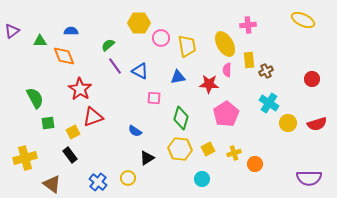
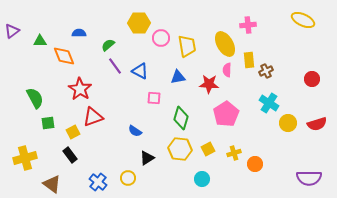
blue semicircle at (71, 31): moved 8 px right, 2 px down
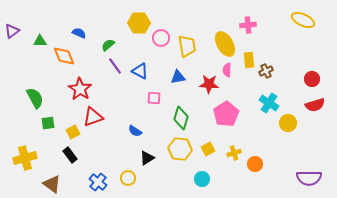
blue semicircle at (79, 33): rotated 24 degrees clockwise
red semicircle at (317, 124): moved 2 px left, 19 px up
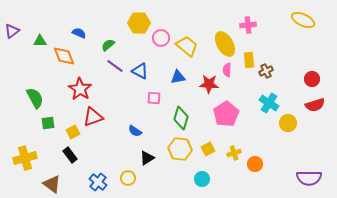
yellow trapezoid at (187, 46): rotated 40 degrees counterclockwise
purple line at (115, 66): rotated 18 degrees counterclockwise
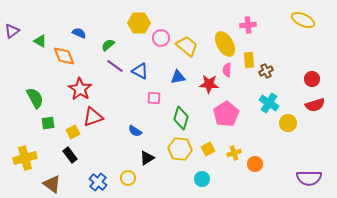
green triangle at (40, 41): rotated 32 degrees clockwise
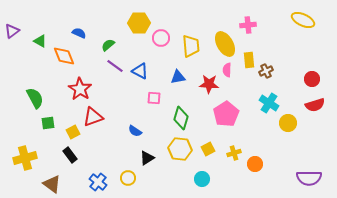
yellow trapezoid at (187, 46): moved 4 px right; rotated 45 degrees clockwise
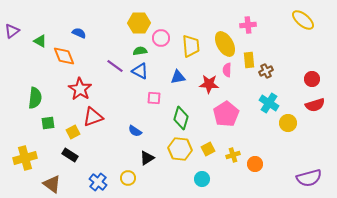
yellow ellipse at (303, 20): rotated 15 degrees clockwise
green semicircle at (108, 45): moved 32 px right, 6 px down; rotated 32 degrees clockwise
green semicircle at (35, 98): rotated 35 degrees clockwise
yellow cross at (234, 153): moved 1 px left, 2 px down
black rectangle at (70, 155): rotated 21 degrees counterclockwise
purple semicircle at (309, 178): rotated 15 degrees counterclockwise
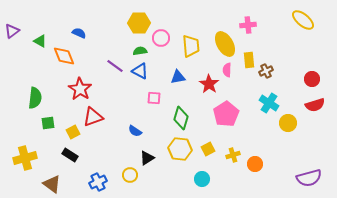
red star at (209, 84): rotated 30 degrees clockwise
yellow circle at (128, 178): moved 2 px right, 3 px up
blue cross at (98, 182): rotated 24 degrees clockwise
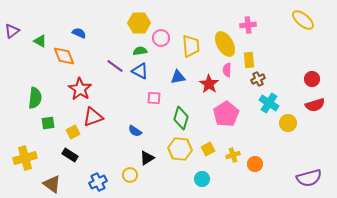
brown cross at (266, 71): moved 8 px left, 8 px down
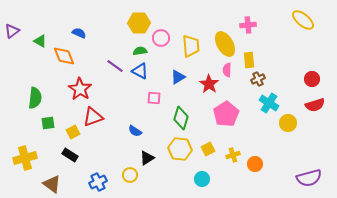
blue triangle at (178, 77): rotated 21 degrees counterclockwise
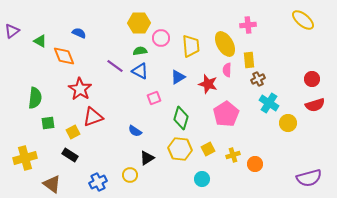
red star at (209, 84): moved 1 px left; rotated 18 degrees counterclockwise
pink square at (154, 98): rotated 24 degrees counterclockwise
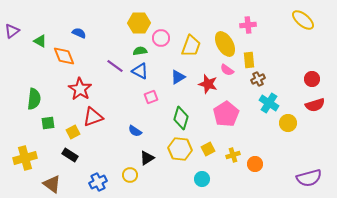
yellow trapezoid at (191, 46): rotated 25 degrees clockwise
pink semicircle at (227, 70): rotated 56 degrees counterclockwise
green semicircle at (35, 98): moved 1 px left, 1 px down
pink square at (154, 98): moved 3 px left, 1 px up
